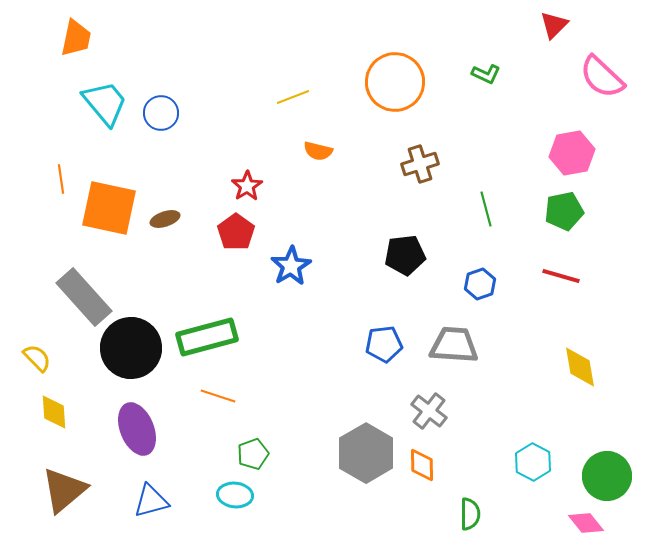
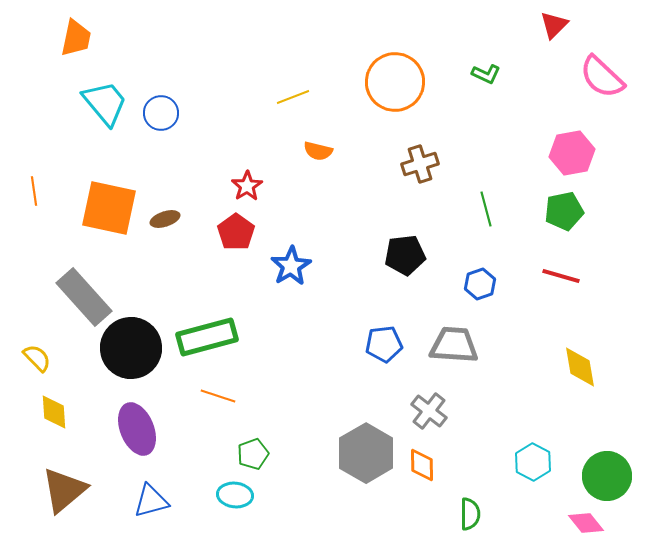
orange line at (61, 179): moved 27 px left, 12 px down
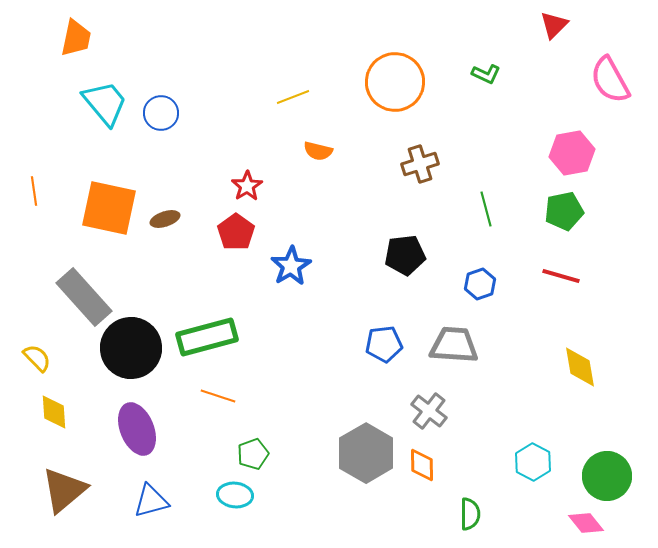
pink semicircle at (602, 77): moved 8 px right, 3 px down; rotated 18 degrees clockwise
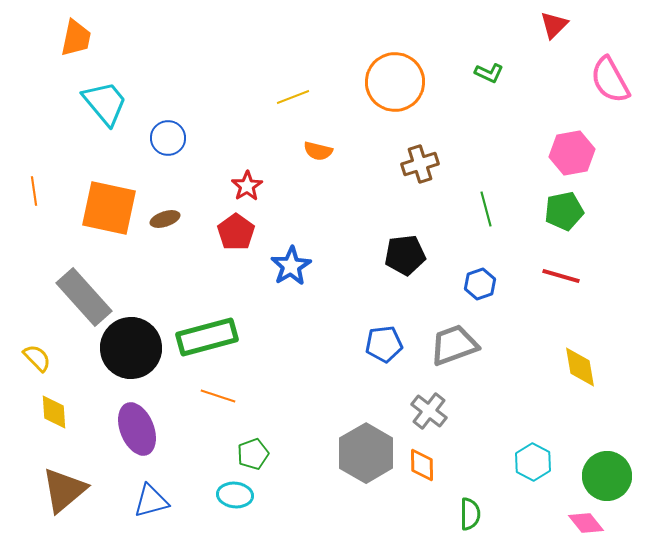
green L-shape at (486, 74): moved 3 px right, 1 px up
blue circle at (161, 113): moved 7 px right, 25 px down
gray trapezoid at (454, 345): rotated 24 degrees counterclockwise
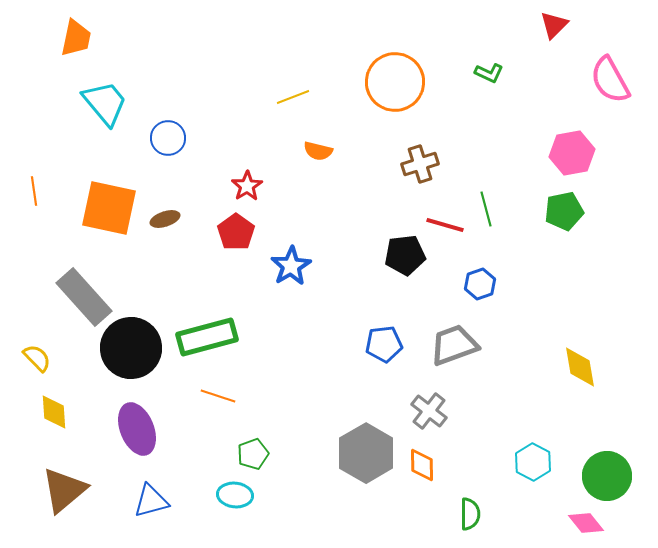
red line at (561, 276): moved 116 px left, 51 px up
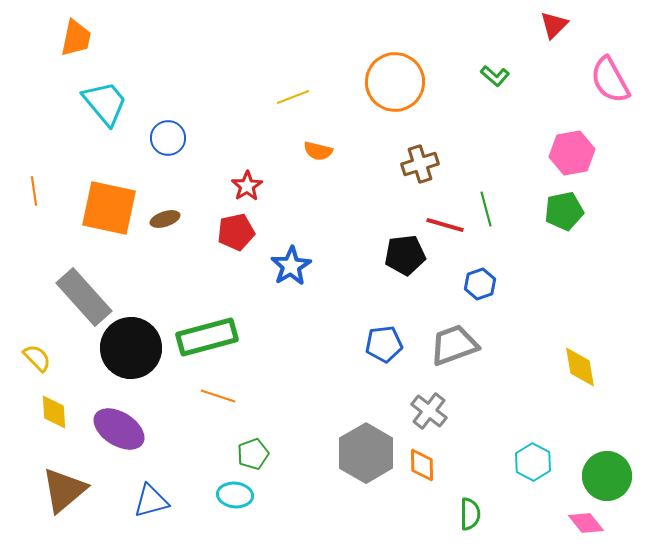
green L-shape at (489, 73): moved 6 px right, 3 px down; rotated 16 degrees clockwise
red pentagon at (236, 232): rotated 24 degrees clockwise
purple ellipse at (137, 429): moved 18 px left; rotated 36 degrees counterclockwise
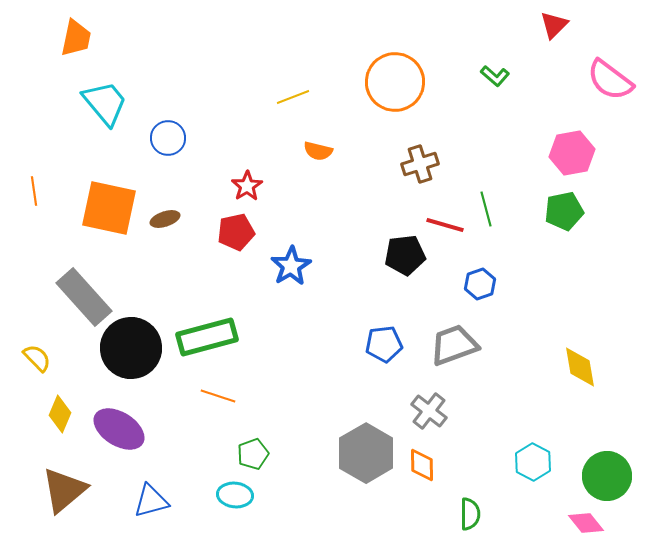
pink semicircle at (610, 80): rotated 24 degrees counterclockwise
yellow diamond at (54, 412): moved 6 px right, 2 px down; rotated 27 degrees clockwise
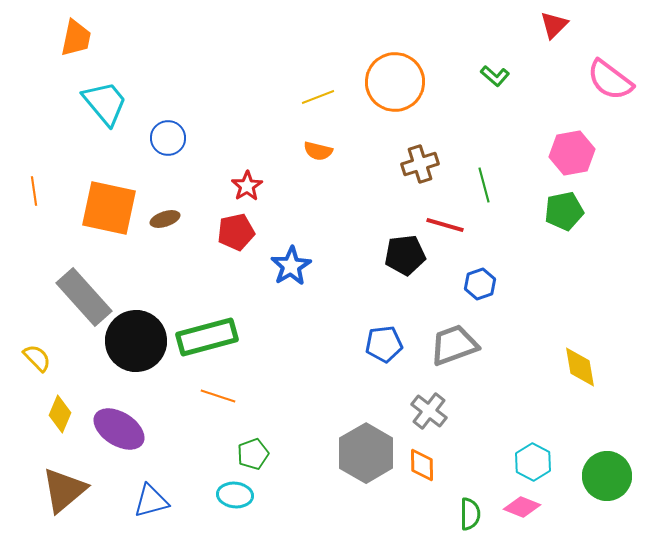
yellow line at (293, 97): moved 25 px right
green line at (486, 209): moved 2 px left, 24 px up
black circle at (131, 348): moved 5 px right, 7 px up
pink diamond at (586, 523): moved 64 px left, 16 px up; rotated 30 degrees counterclockwise
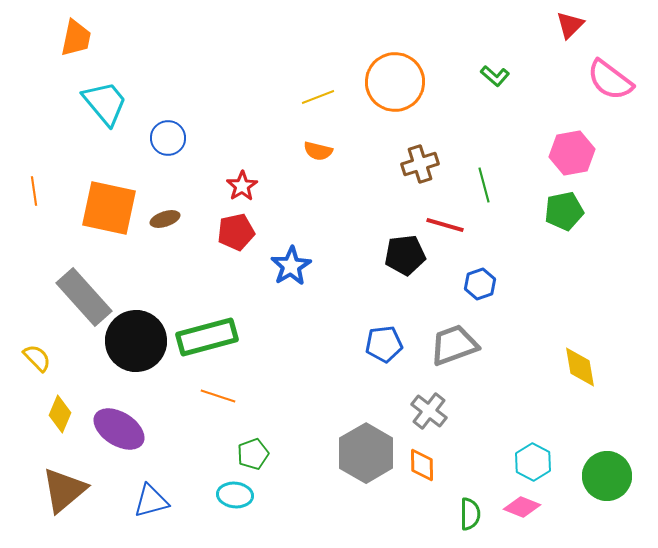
red triangle at (554, 25): moved 16 px right
red star at (247, 186): moved 5 px left
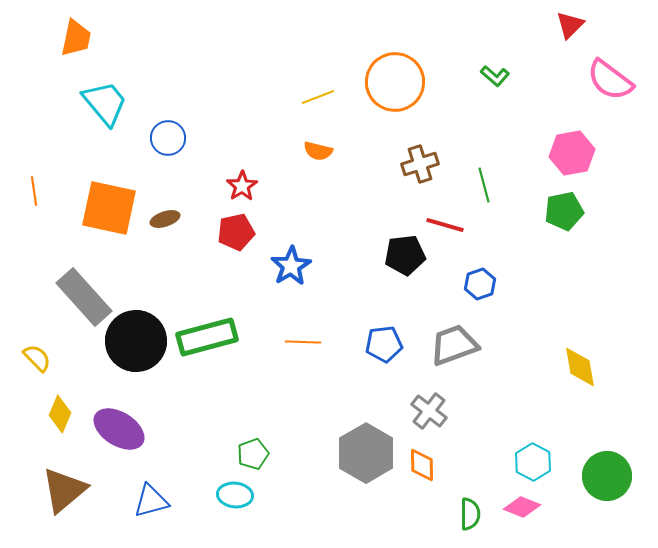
orange line at (218, 396): moved 85 px right, 54 px up; rotated 16 degrees counterclockwise
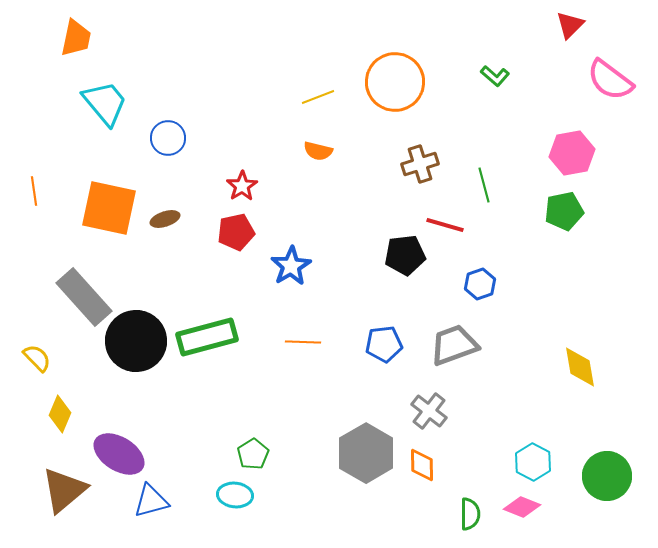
purple ellipse at (119, 429): moved 25 px down
green pentagon at (253, 454): rotated 12 degrees counterclockwise
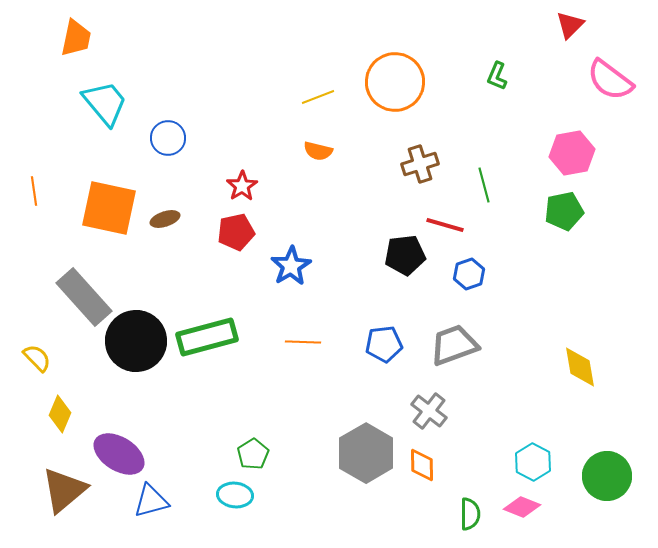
green L-shape at (495, 76): moved 2 px right; rotated 72 degrees clockwise
blue hexagon at (480, 284): moved 11 px left, 10 px up
